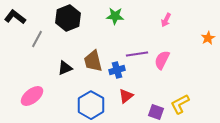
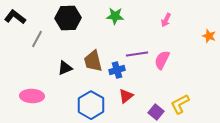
black hexagon: rotated 20 degrees clockwise
orange star: moved 1 px right, 2 px up; rotated 24 degrees counterclockwise
pink ellipse: rotated 40 degrees clockwise
purple square: rotated 21 degrees clockwise
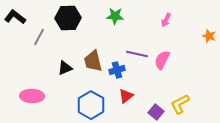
gray line: moved 2 px right, 2 px up
purple line: rotated 20 degrees clockwise
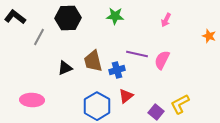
pink ellipse: moved 4 px down
blue hexagon: moved 6 px right, 1 px down
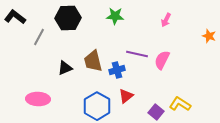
pink ellipse: moved 6 px right, 1 px up
yellow L-shape: rotated 60 degrees clockwise
